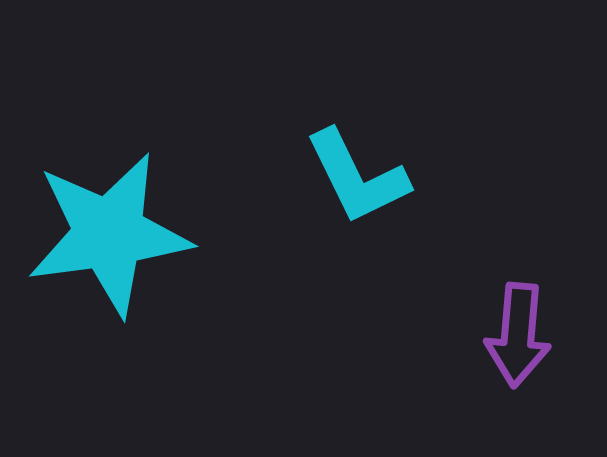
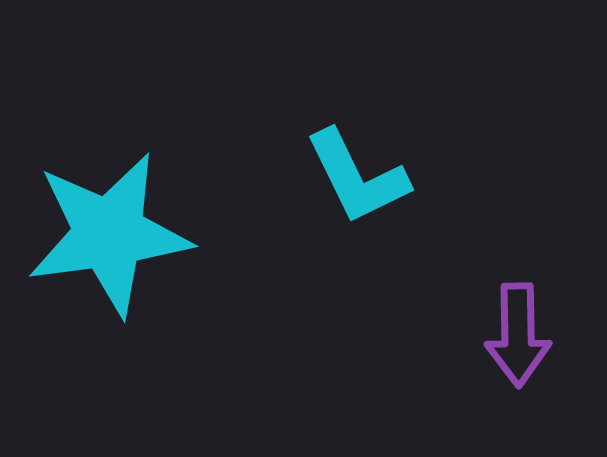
purple arrow: rotated 6 degrees counterclockwise
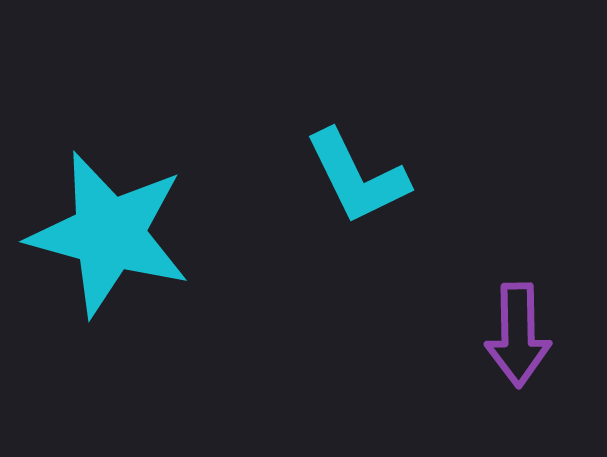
cyan star: rotated 23 degrees clockwise
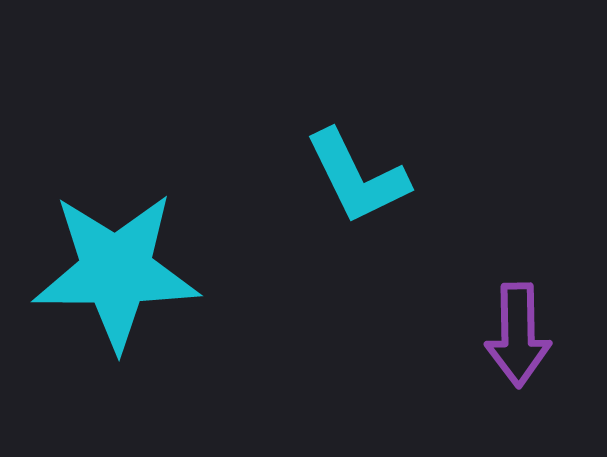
cyan star: moved 7 px right, 37 px down; rotated 15 degrees counterclockwise
